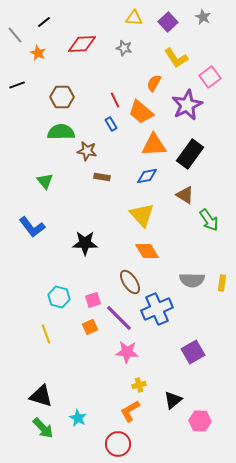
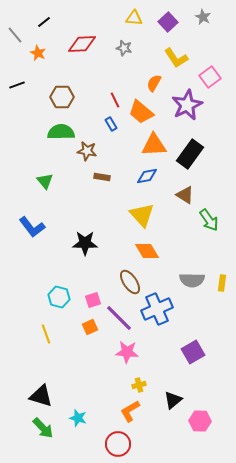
cyan star at (78, 418): rotated 12 degrees counterclockwise
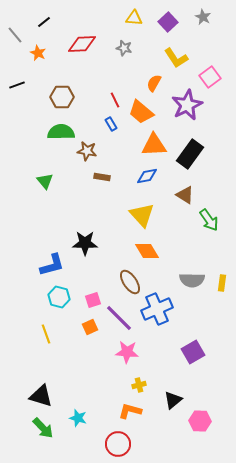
blue L-shape at (32, 227): moved 20 px right, 38 px down; rotated 68 degrees counterclockwise
orange L-shape at (130, 411): rotated 45 degrees clockwise
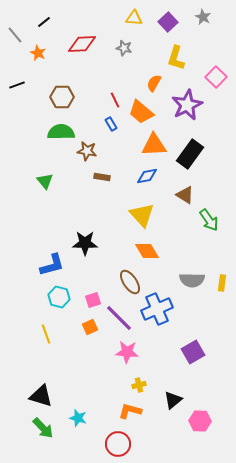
yellow L-shape at (176, 58): rotated 50 degrees clockwise
pink square at (210, 77): moved 6 px right; rotated 10 degrees counterclockwise
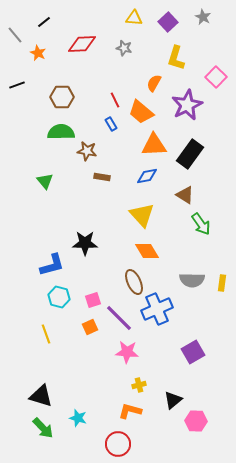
green arrow at (209, 220): moved 8 px left, 4 px down
brown ellipse at (130, 282): moved 4 px right; rotated 10 degrees clockwise
pink hexagon at (200, 421): moved 4 px left
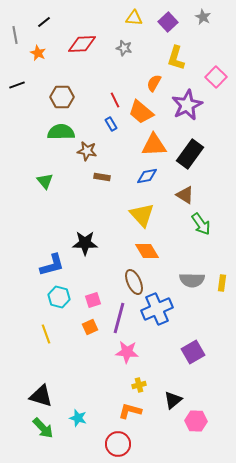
gray line at (15, 35): rotated 30 degrees clockwise
purple line at (119, 318): rotated 60 degrees clockwise
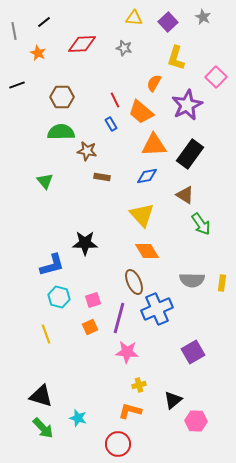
gray line at (15, 35): moved 1 px left, 4 px up
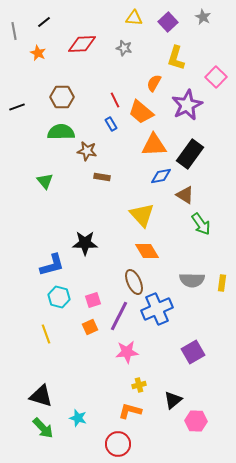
black line at (17, 85): moved 22 px down
blue diamond at (147, 176): moved 14 px right
purple line at (119, 318): moved 2 px up; rotated 12 degrees clockwise
pink star at (127, 352): rotated 10 degrees counterclockwise
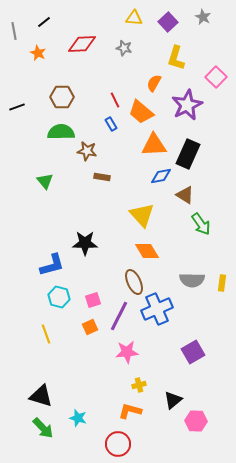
black rectangle at (190, 154): moved 2 px left; rotated 12 degrees counterclockwise
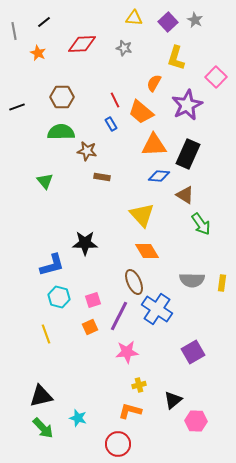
gray star at (203, 17): moved 8 px left, 3 px down
blue diamond at (161, 176): moved 2 px left; rotated 15 degrees clockwise
blue cross at (157, 309): rotated 32 degrees counterclockwise
black triangle at (41, 396): rotated 30 degrees counterclockwise
